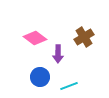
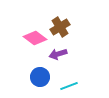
brown cross: moved 24 px left, 10 px up
purple arrow: rotated 72 degrees clockwise
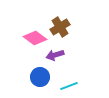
purple arrow: moved 3 px left, 1 px down
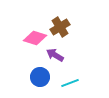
pink diamond: rotated 20 degrees counterclockwise
purple arrow: rotated 48 degrees clockwise
cyan line: moved 1 px right, 3 px up
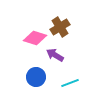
blue circle: moved 4 px left
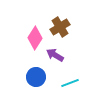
pink diamond: rotated 75 degrees counterclockwise
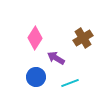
brown cross: moved 23 px right, 11 px down
purple arrow: moved 1 px right, 3 px down
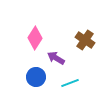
brown cross: moved 2 px right, 2 px down; rotated 24 degrees counterclockwise
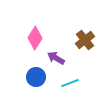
brown cross: rotated 18 degrees clockwise
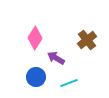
brown cross: moved 2 px right
cyan line: moved 1 px left
